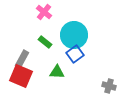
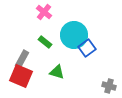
blue square: moved 12 px right, 6 px up
green triangle: rotated 14 degrees clockwise
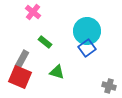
pink cross: moved 11 px left
cyan circle: moved 13 px right, 4 px up
red square: moved 1 px left, 1 px down
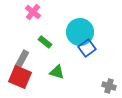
cyan circle: moved 7 px left, 1 px down
